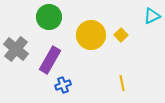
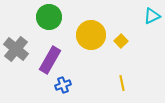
yellow square: moved 6 px down
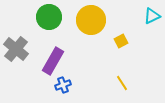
yellow circle: moved 15 px up
yellow square: rotated 16 degrees clockwise
purple rectangle: moved 3 px right, 1 px down
yellow line: rotated 21 degrees counterclockwise
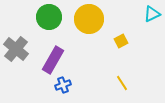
cyan triangle: moved 2 px up
yellow circle: moved 2 px left, 1 px up
purple rectangle: moved 1 px up
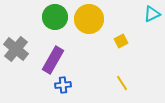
green circle: moved 6 px right
blue cross: rotated 14 degrees clockwise
